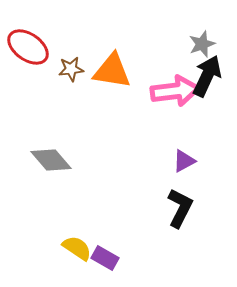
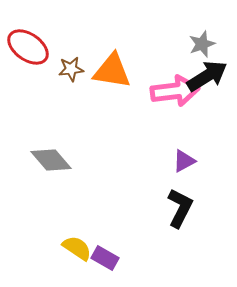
black arrow: rotated 33 degrees clockwise
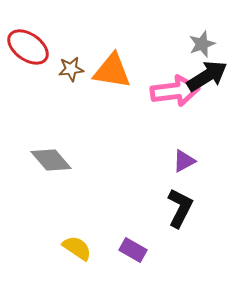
purple rectangle: moved 28 px right, 8 px up
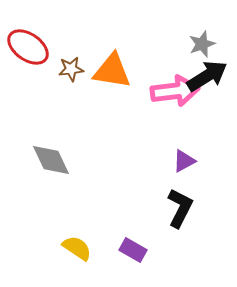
gray diamond: rotated 15 degrees clockwise
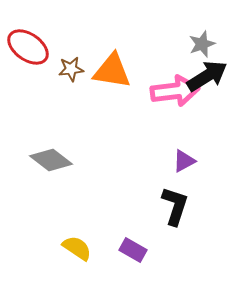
gray diamond: rotated 27 degrees counterclockwise
black L-shape: moved 5 px left, 2 px up; rotated 9 degrees counterclockwise
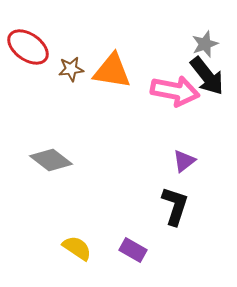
gray star: moved 3 px right
black arrow: rotated 84 degrees clockwise
pink arrow: rotated 18 degrees clockwise
purple triangle: rotated 10 degrees counterclockwise
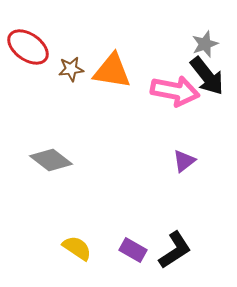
black L-shape: moved 44 px down; rotated 39 degrees clockwise
